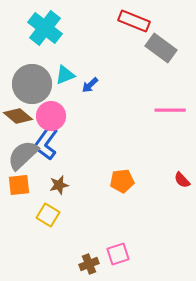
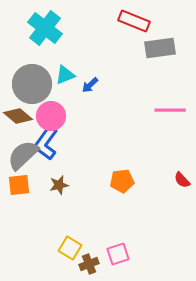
gray rectangle: moved 1 px left; rotated 44 degrees counterclockwise
yellow square: moved 22 px right, 33 px down
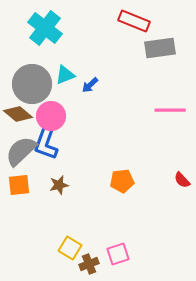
brown diamond: moved 2 px up
blue L-shape: rotated 16 degrees counterclockwise
gray semicircle: moved 2 px left, 4 px up
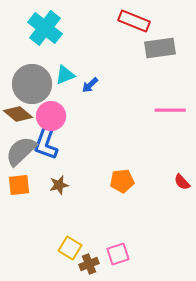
red semicircle: moved 2 px down
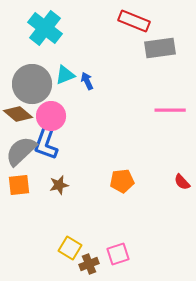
blue arrow: moved 3 px left, 4 px up; rotated 108 degrees clockwise
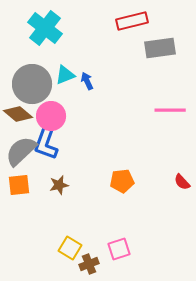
red rectangle: moved 2 px left; rotated 36 degrees counterclockwise
pink square: moved 1 px right, 5 px up
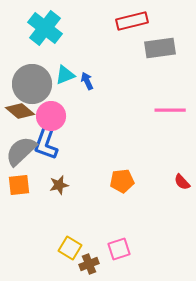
brown diamond: moved 2 px right, 3 px up
